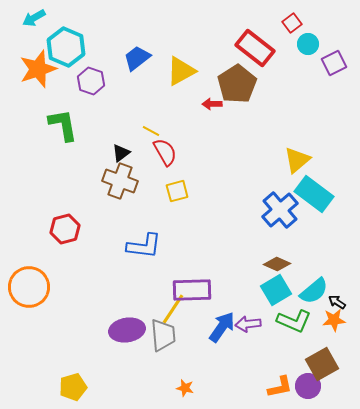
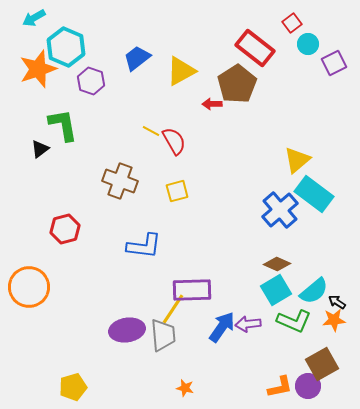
red semicircle at (165, 152): moved 9 px right, 11 px up
black triangle at (121, 153): moved 81 px left, 4 px up
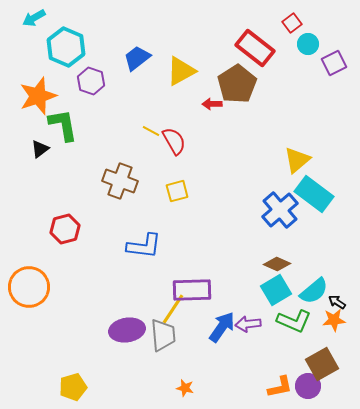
orange star at (38, 69): moved 27 px down
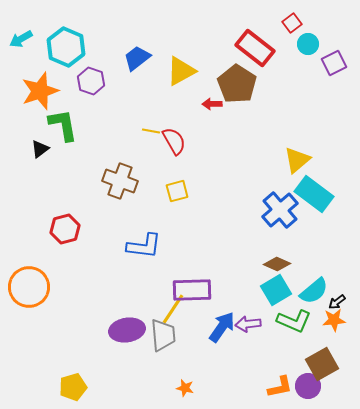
cyan arrow at (34, 18): moved 13 px left, 21 px down
brown pentagon at (237, 84): rotated 6 degrees counterclockwise
orange star at (38, 96): moved 2 px right, 5 px up
yellow line at (151, 131): rotated 18 degrees counterclockwise
black arrow at (337, 302): rotated 72 degrees counterclockwise
